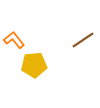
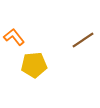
orange L-shape: moved 3 px up
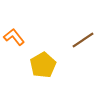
yellow pentagon: moved 9 px right; rotated 25 degrees counterclockwise
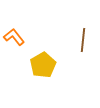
brown line: rotated 50 degrees counterclockwise
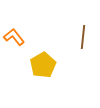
brown line: moved 3 px up
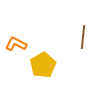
orange L-shape: moved 2 px right, 7 px down; rotated 25 degrees counterclockwise
